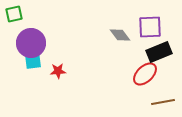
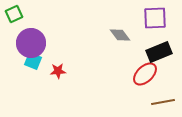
green square: rotated 12 degrees counterclockwise
purple square: moved 5 px right, 9 px up
cyan square: rotated 30 degrees clockwise
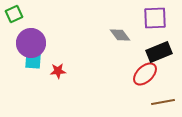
cyan square: rotated 18 degrees counterclockwise
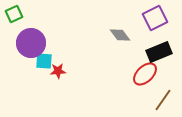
purple square: rotated 25 degrees counterclockwise
cyan square: moved 11 px right
brown line: moved 2 px up; rotated 45 degrees counterclockwise
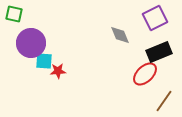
green square: rotated 36 degrees clockwise
gray diamond: rotated 15 degrees clockwise
brown line: moved 1 px right, 1 px down
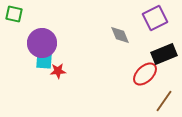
purple circle: moved 11 px right
black rectangle: moved 5 px right, 2 px down
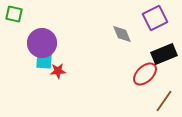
gray diamond: moved 2 px right, 1 px up
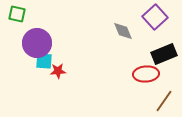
green square: moved 3 px right
purple square: moved 1 px up; rotated 15 degrees counterclockwise
gray diamond: moved 1 px right, 3 px up
purple circle: moved 5 px left
red ellipse: moved 1 px right; rotated 40 degrees clockwise
